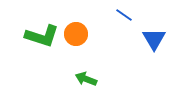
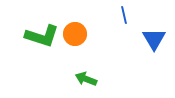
blue line: rotated 42 degrees clockwise
orange circle: moved 1 px left
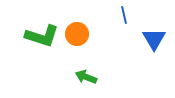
orange circle: moved 2 px right
green arrow: moved 2 px up
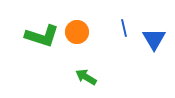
blue line: moved 13 px down
orange circle: moved 2 px up
green arrow: rotated 10 degrees clockwise
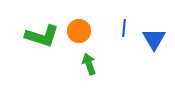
blue line: rotated 18 degrees clockwise
orange circle: moved 2 px right, 1 px up
green arrow: moved 3 px right, 13 px up; rotated 40 degrees clockwise
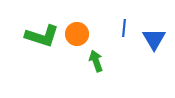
orange circle: moved 2 px left, 3 px down
green arrow: moved 7 px right, 3 px up
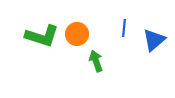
blue triangle: moved 1 px down; rotated 20 degrees clockwise
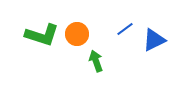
blue line: moved 1 px right, 1 px down; rotated 48 degrees clockwise
green L-shape: moved 1 px up
blue triangle: rotated 15 degrees clockwise
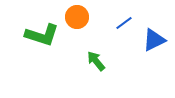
blue line: moved 1 px left, 6 px up
orange circle: moved 17 px up
green arrow: rotated 20 degrees counterclockwise
